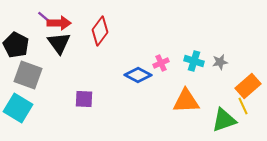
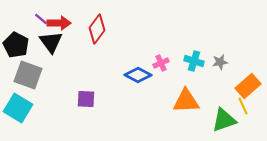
purple line: moved 3 px left, 2 px down
red diamond: moved 3 px left, 2 px up
black triangle: moved 8 px left, 1 px up
purple square: moved 2 px right
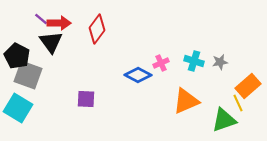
black pentagon: moved 1 px right, 11 px down
orange triangle: rotated 20 degrees counterclockwise
yellow line: moved 5 px left, 3 px up
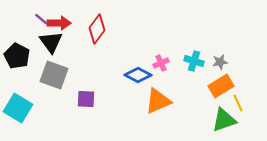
gray square: moved 26 px right
orange rectangle: moved 27 px left; rotated 10 degrees clockwise
orange triangle: moved 28 px left
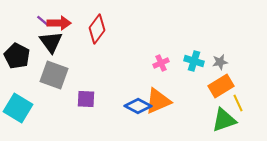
purple line: moved 2 px right, 2 px down
blue diamond: moved 31 px down
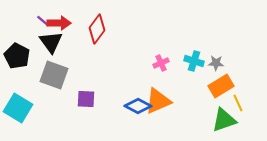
gray star: moved 4 px left, 1 px down; rotated 14 degrees clockwise
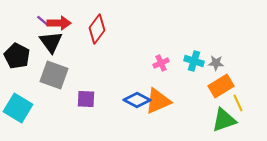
blue diamond: moved 1 px left, 6 px up
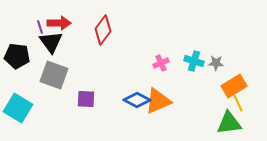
purple line: moved 3 px left, 6 px down; rotated 32 degrees clockwise
red diamond: moved 6 px right, 1 px down
black pentagon: rotated 20 degrees counterclockwise
orange rectangle: moved 13 px right
green triangle: moved 5 px right, 3 px down; rotated 12 degrees clockwise
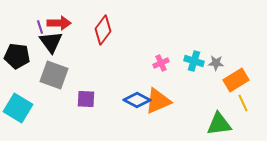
orange rectangle: moved 2 px right, 6 px up
yellow line: moved 5 px right
green triangle: moved 10 px left, 1 px down
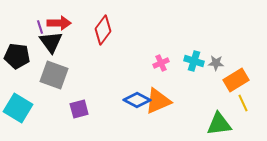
purple square: moved 7 px left, 10 px down; rotated 18 degrees counterclockwise
